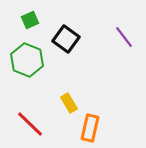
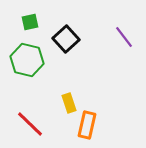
green square: moved 2 px down; rotated 12 degrees clockwise
black square: rotated 12 degrees clockwise
green hexagon: rotated 8 degrees counterclockwise
yellow rectangle: rotated 12 degrees clockwise
orange rectangle: moved 3 px left, 3 px up
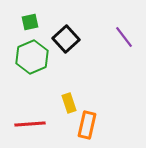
green hexagon: moved 5 px right, 3 px up; rotated 24 degrees clockwise
red line: rotated 48 degrees counterclockwise
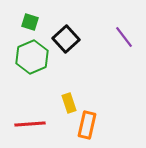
green square: rotated 30 degrees clockwise
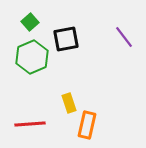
green square: rotated 30 degrees clockwise
black square: rotated 32 degrees clockwise
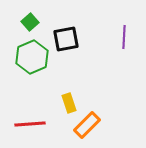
purple line: rotated 40 degrees clockwise
orange rectangle: rotated 32 degrees clockwise
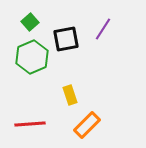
purple line: moved 21 px left, 8 px up; rotated 30 degrees clockwise
yellow rectangle: moved 1 px right, 8 px up
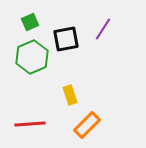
green square: rotated 18 degrees clockwise
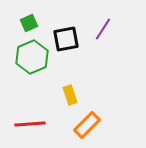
green square: moved 1 px left, 1 px down
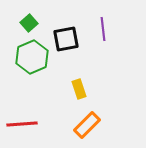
green square: rotated 18 degrees counterclockwise
purple line: rotated 40 degrees counterclockwise
yellow rectangle: moved 9 px right, 6 px up
red line: moved 8 px left
